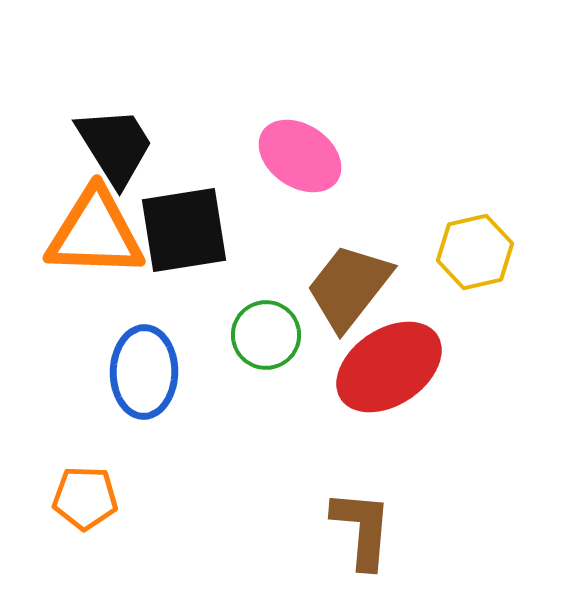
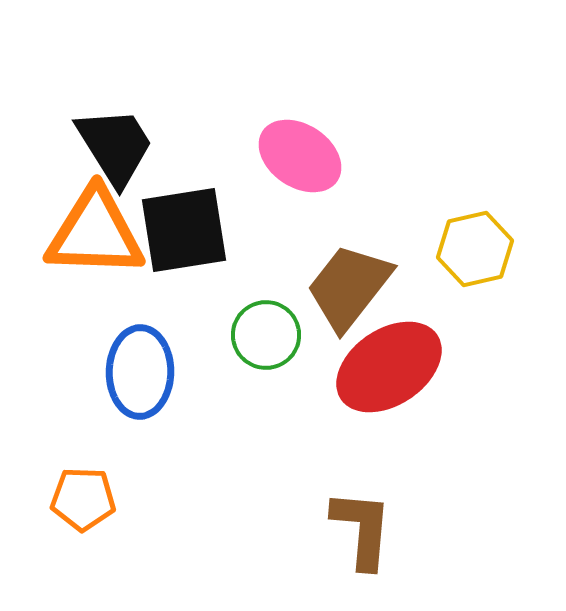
yellow hexagon: moved 3 px up
blue ellipse: moved 4 px left
orange pentagon: moved 2 px left, 1 px down
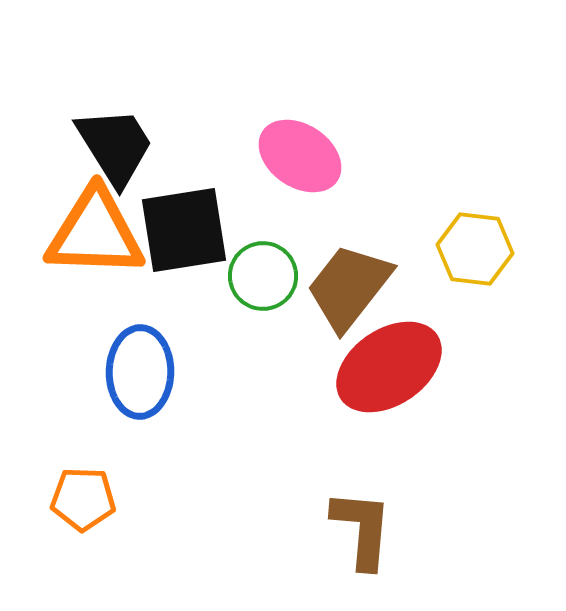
yellow hexagon: rotated 20 degrees clockwise
green circle: moved 3 px left, 59 px up
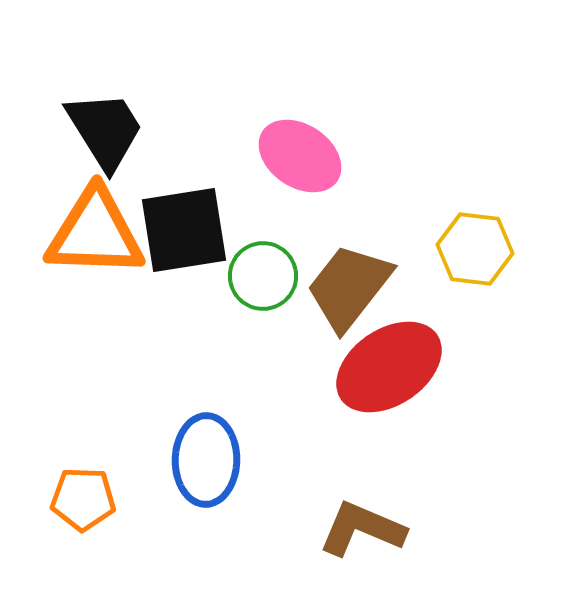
black trapezoid: moved 10 px left, 16 px up
blue ellipse: moved 66 px right, 88 px down
brown L-shape: rotated 72 degrees counterclockwise
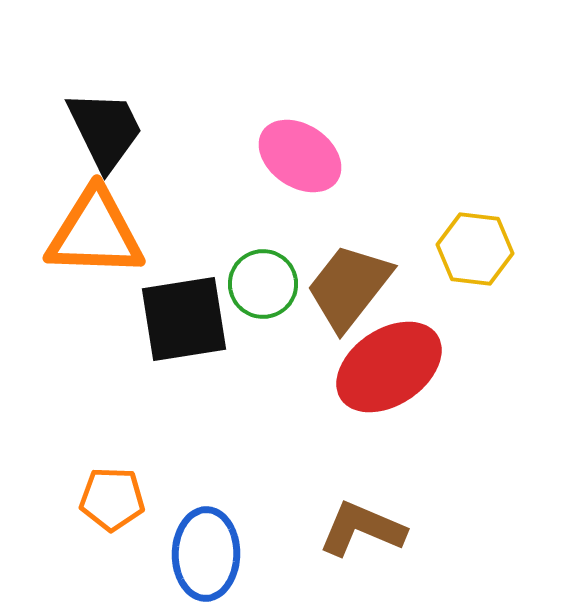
black trapezoid: rotated 6 degrees clockwise
black square: moved 89 px down
green circle: moved 8 px down
blue ellipse: moved 94 px down
orange pentagon: moved 29 px right
